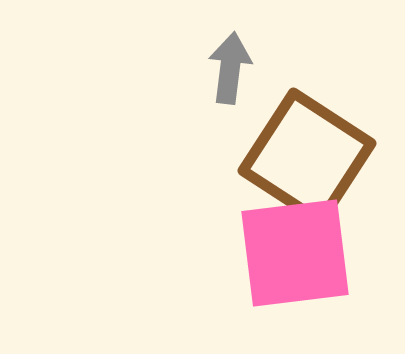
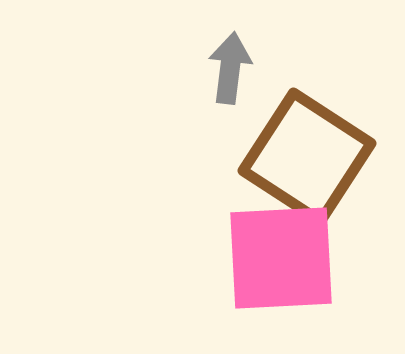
pink square: moved 14 px left, 5 px down; rotated 4 degrees clockwise
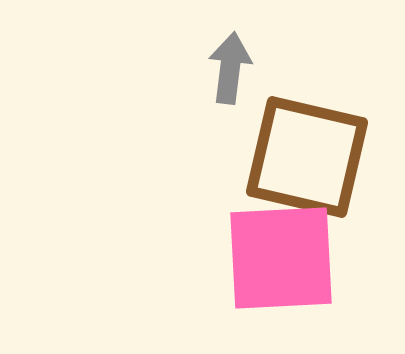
brown square: rotated 20 degrees counterclockwise
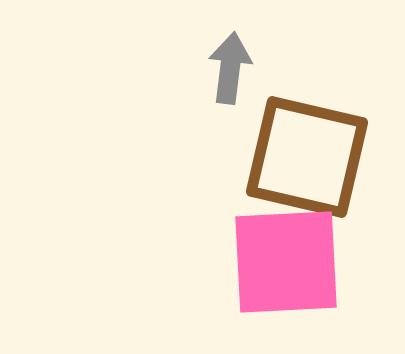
pink square: moved 5 px right, 4 px down
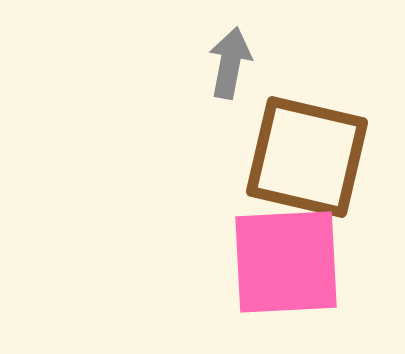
gray arrow: moved 5 px up; rotated 4 degrees clockwise
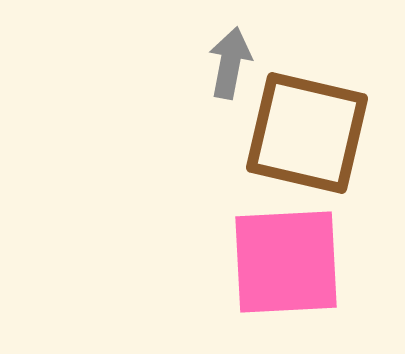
brown square: moved 24 px up
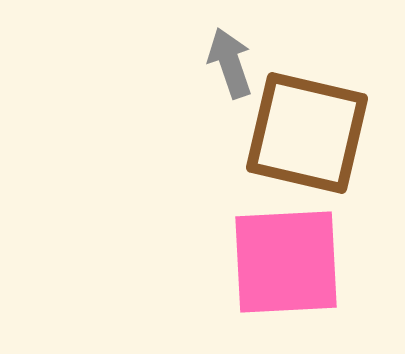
gray arrow: rotated 30 degrees counterclockwise
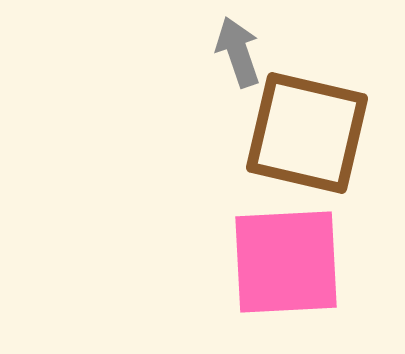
gray arrow: moved 8 px right, 11 px up
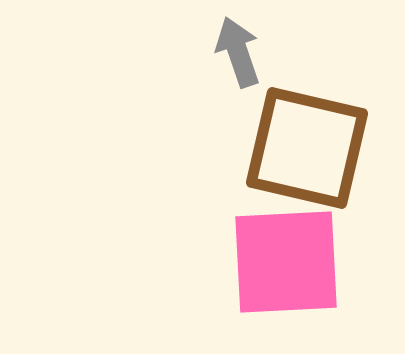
brown square: moved 15 px down
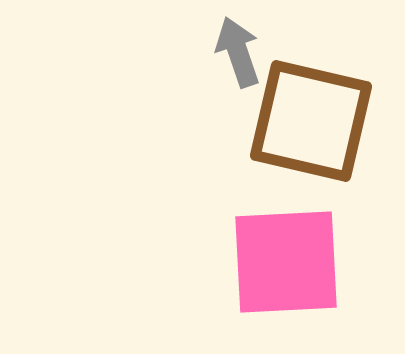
brown square: moved 4 px right, 27 px up
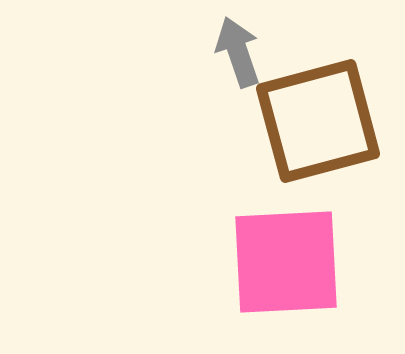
brown square: moved 7 px right; rotated 28 degrees counterclockwise
